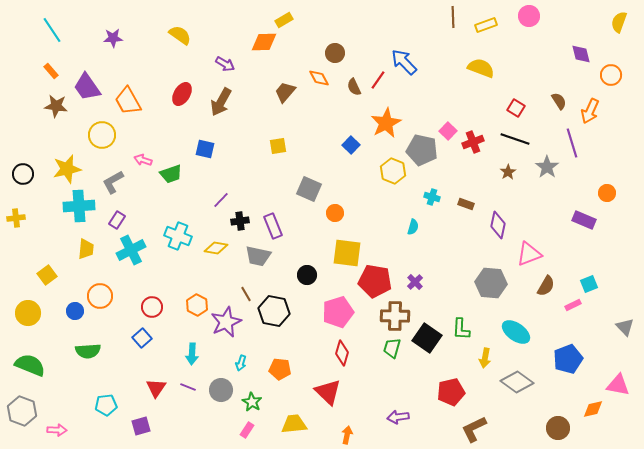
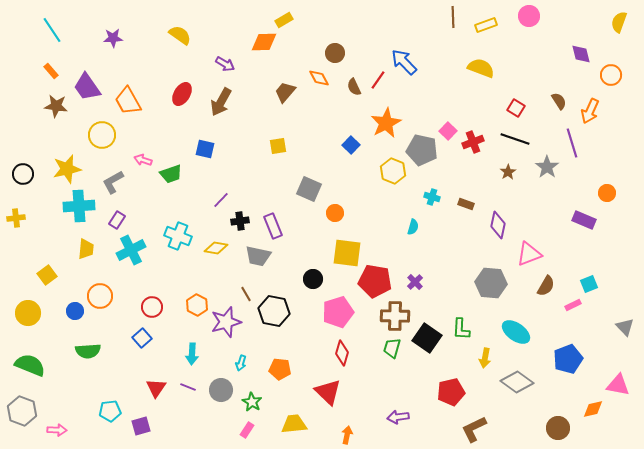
black circle at (307, 275): moved 6 px right, 4 px down
purple star at (226, 322): rotated 8 degrees clockwise
cyan pentagon at (106, 405): moved 4 px right, 6 px down
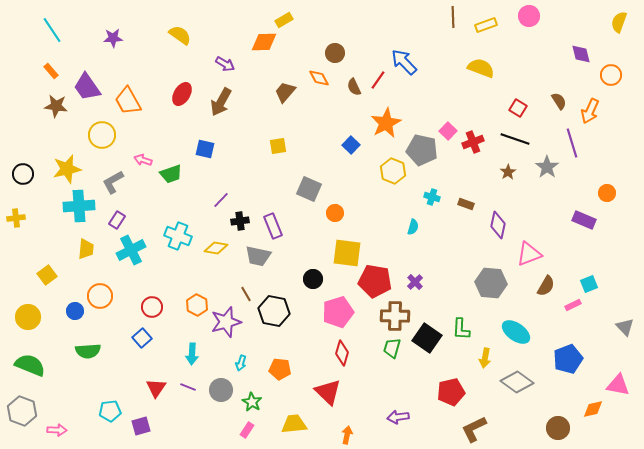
red square at (516, 108): moved 2 px right
yellow circle at (28, 313): moved 4 px down
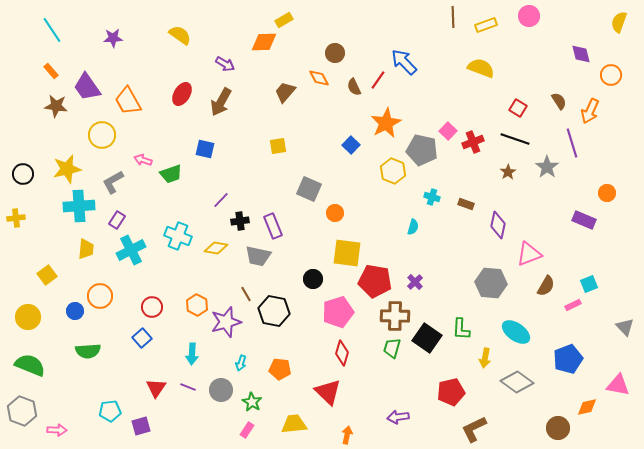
orange diamond at (593, 409): moved 6 px left, 2 px up
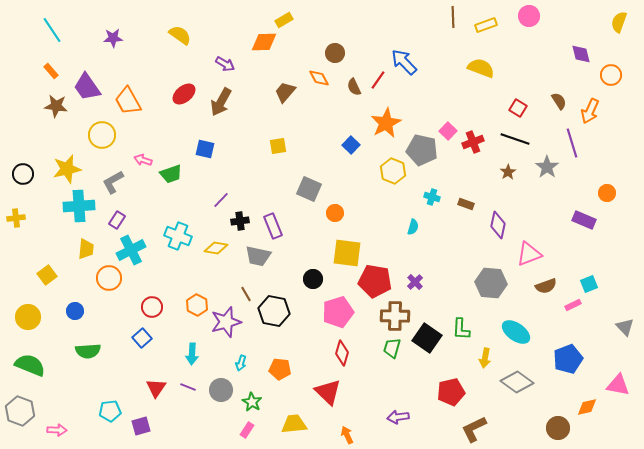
red ellipse at (182, 94): moved 2 px right; rotated 20 degrees clockwise
brown semicircle at (546, 286): rotated 40 degrees clockwise
orange circle at (100, 296): moved 9 px right, 18 px up
gray hexagon at (22, 411): moved 2 px left
orange arrow at (347, 435): rotated 36 degrees counterclockwise
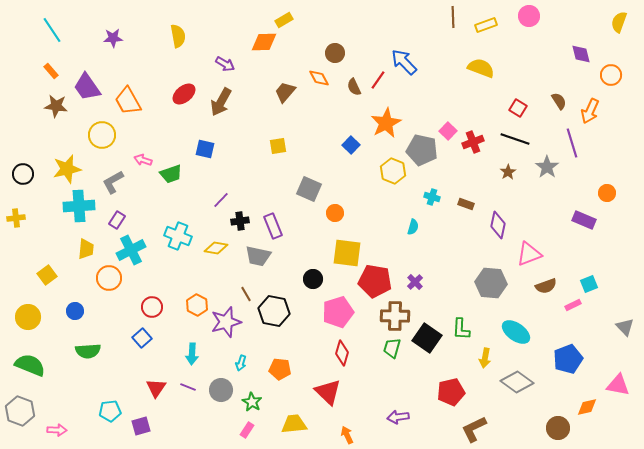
yellow semicircle at (180, 35): moved 2 px left, 1 px down; rotated 45 degrees clockwise
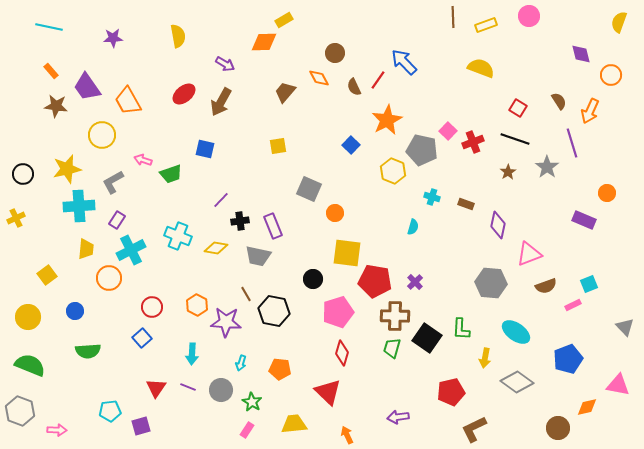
cyan line at (52, 30): moved 3 px left, 3 px up; rotated 44 degrees counterclockwise
orange star at (386, 123): moved 1 px right, 3 px up
yellow cross at (16, 218): rotated 18 degrees counterclockwise
purple star at (226, 322): rotated 20 degrees clockwise
